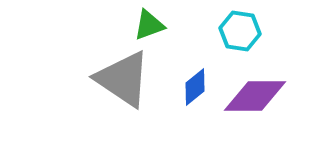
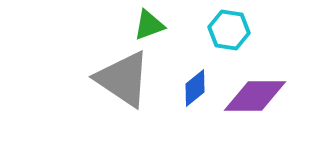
cyan hexagon: moved 11 px left, 1 px up
blue diamond: moved 1 px down
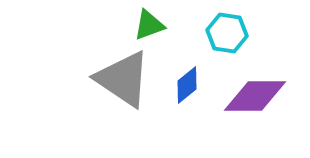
cyan hexagon: moved 2 px left, 3 px down
blue diamond: moved 8 px left, 3 px up
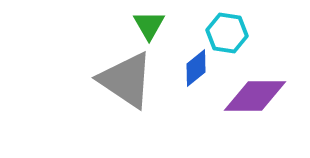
green triangle: rotated 40 degrees counterclockwise
gray triangle: moved 3 px right, 1 px down
blue diamond: moved 9 px right, 17 px up
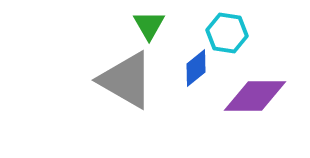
gray triangle: rotated 4 degrees counterclockwise
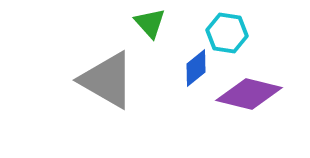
green triangle: moved 1 px right, 2 px up; rotated 12 degrees counterclockwise
gray triangle: moved 19 px left
purple diamond: moved 6 px left, 2 px up; rotated 14 degrees clockwise
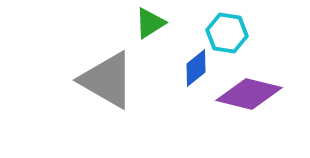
green triangle: rotated 40 degrees clockwise
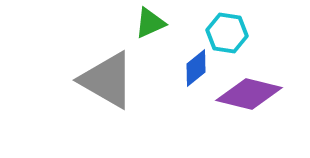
green triangle: rotated 8 degrees clockwise
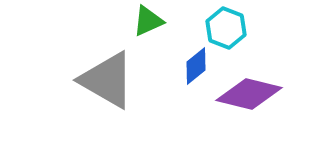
green triangle: moved 2 px left, 2 px up
cyan hexagon: moved 1 px left, 5 px up; rotated 12 degrees clockwise
blue diamond: moved 2 px up
